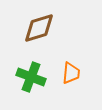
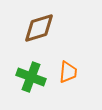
orange trapezoid: moved 3 px left, 1 px up
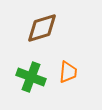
brown diamond: moved 3 px right
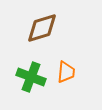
orange trapezoid: moved 2 px left
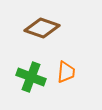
brown diamond: rotated 36 degrees clockwise
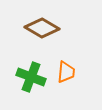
brown diamond: rotated 12 degrees clockwise
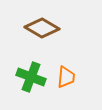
orange trapezoid: moved 5 px down
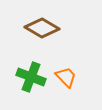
orange trapezoid: rotated 50 degrees counterclockwise
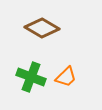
orange trapezoid: rotated 90 degrees clockwise
